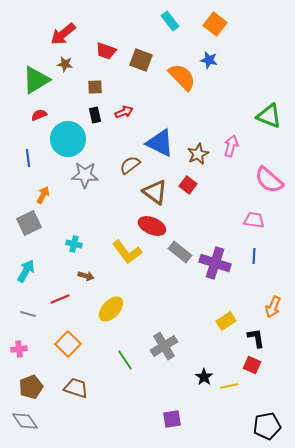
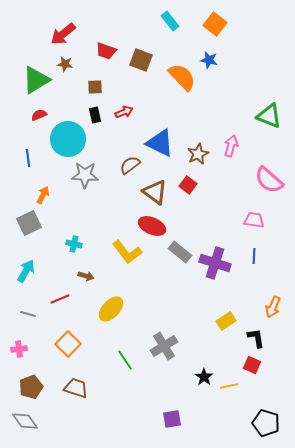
black pentagon at (267, 426): moved 1 px left, 3 px up; rotated 28 degrees clockwise
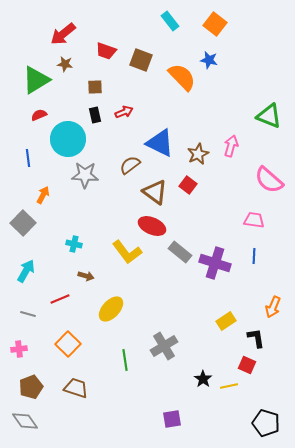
gray square at (29, 223): moved 6 px left; rotated 20 degrees counterclockwise
green line at (125, 360): rotated 25 degrees clockwise
red square at (252, 365): moved 5 px left
black star at (204, 377): moved 1 px left, 2 px down
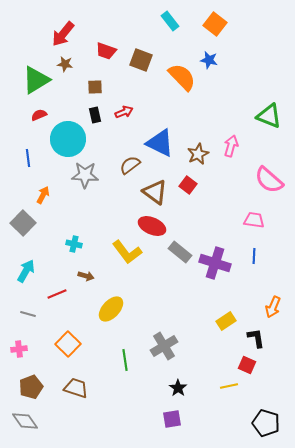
red arrow at (63, 34): rotated 12 degrees counterclockwise
red line at (60, 299): moved 3 px left, 5 px up
black star at (203, 379): moved 25 px left, 9 px down
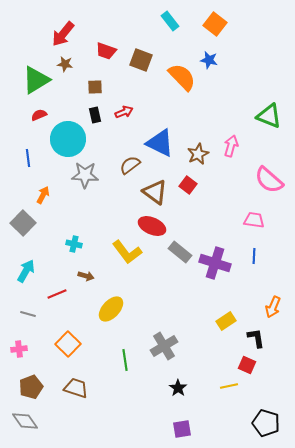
purple square at (172, 419): moved 10 px right, 10 px down
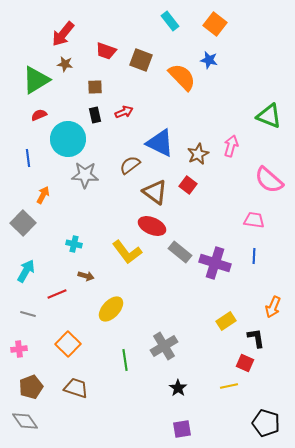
red square at (247, 365): moved 2 px left, 2 px up
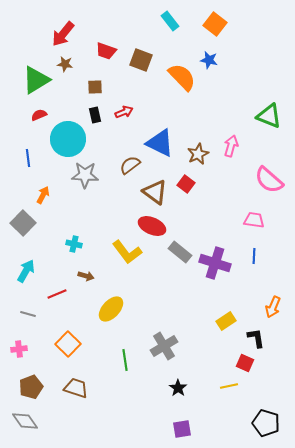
red square at (188, 185): moved 2 px left, 1 px up
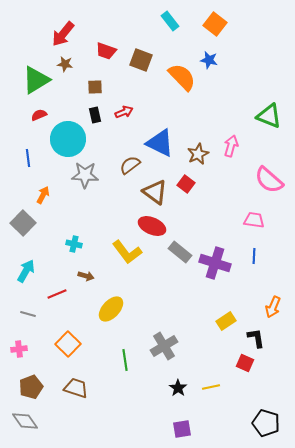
yellow line at (229, 386): moved 18 px left, 1 px down
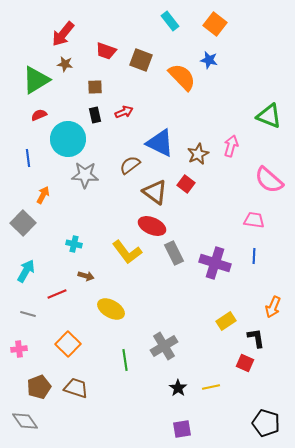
gray rectangle at (180, 252): moved 6 px left, 1 px down; rotated 25 degrees clockwise
yellow ellipse at (111, 309): rotated 76 degrees clockwise
brown pentagon at (31, 387): moved 8 px right
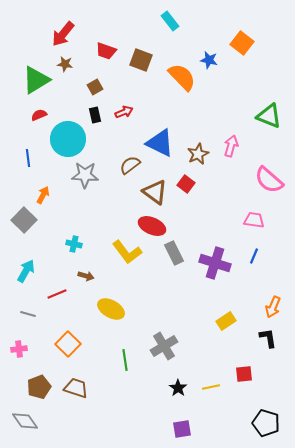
orange square at (215, 24): moved 27 px right, 19 px down
brown square at (95, 87): rotated 28 degrees counterclockwise
gray square at (23, 223): moved 1 px right, 3 px up
blue line at (254, 256): rotated 21 degrees clockwise
black L-shape at (256, 338): moved 12 px right
red square at (245, 363): moved 1 px left, 11 px down; rotated 30 degrees counterclockwise
